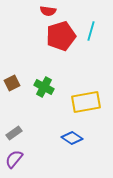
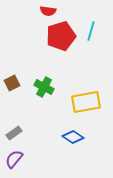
blue diamond: moved 1 px right, 1 px up
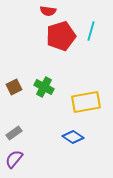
brown square: moved 2 px right, 4 px down
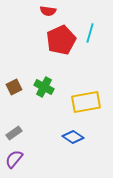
cyan line: moved 1 px left, 2 px down
red pentagon: moved 4 px down; rotated 8 degrees counterclockwise
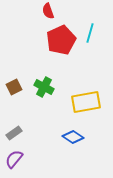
red semicircle: rotated 63 degrees clockwise
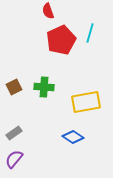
green cross: rotated 24 degrees counterclockwise
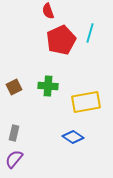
green cross: moved 4 px right, 1 px up
gray rectangle: rotated 42 degrees counterclockwise
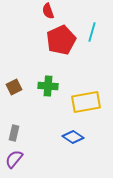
cyan line: moved 2 px right, 1 px up
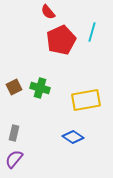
red semicircle: moved 1 px down; rotated 21 degrees counterclockwise
green cross: moved 8 px left, 2 px down; rotated 12 degrees clockwise
yellow rectangle: moved 2 px up
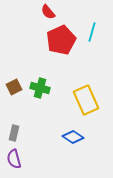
yellow rectangle: rotated 76 degrees clockwise
purple semicircle: rotated 54 degrees counterclockwise
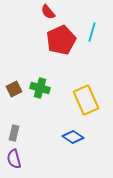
brown square: moved 2 px down
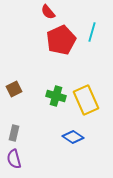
green cross: moved 16 px right, 8 px down
